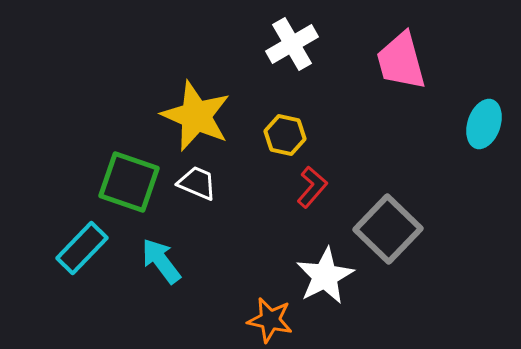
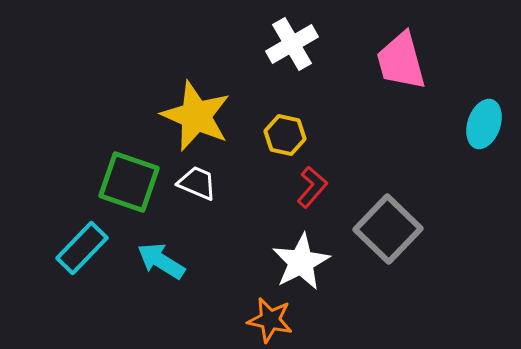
cyan arrow: rotated 21 degrees counterclockwise
white star: moved 24 px left, 14 px up
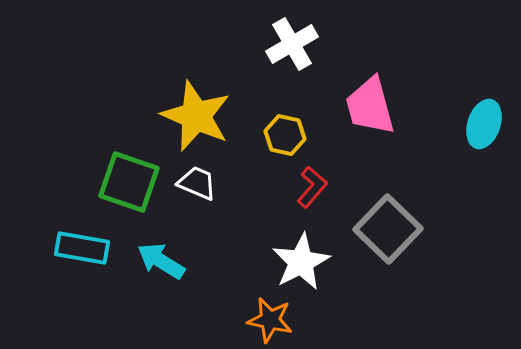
pink trapezoid: moved 31 px left, 45 px down
cyan rectangle: rotated 56 degrees clockwise
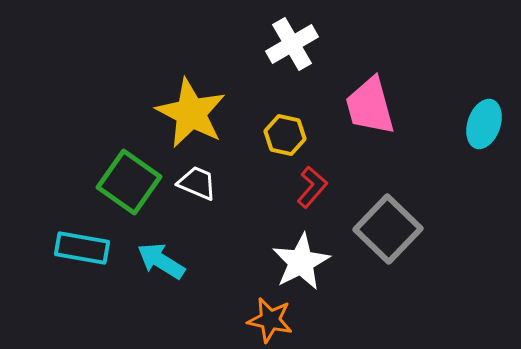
yellow star: moved 5 px left, 3 px up; rotated 4 degrees clockwise
green square: rotated 16 degrees clockwise
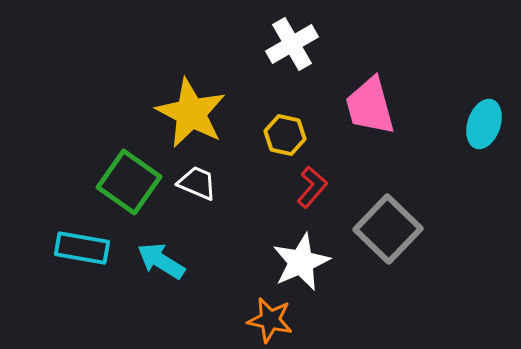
white star: rotated 4 degrees clockwise
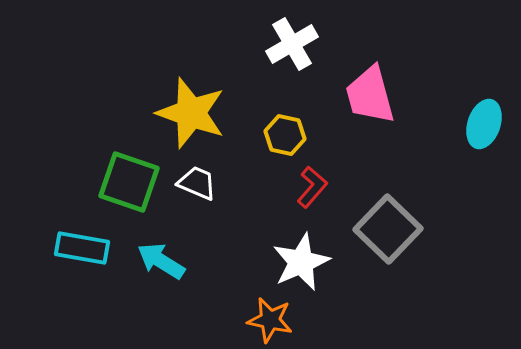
pink trapezoid: moved 11 px up
yellow star: rotated 8 degrees counterclockwise
green square: rotated 16 degrees counterclockwise
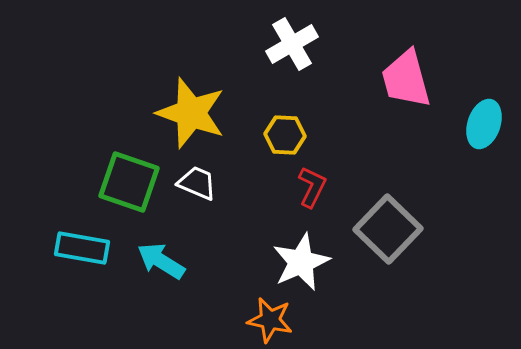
pink trapezoid: moved 36 px right, 16 px up
yellow hexagon: rotated 9 degrees counterclockwise
red L-shape: rotated 15 degrees counterclockwise
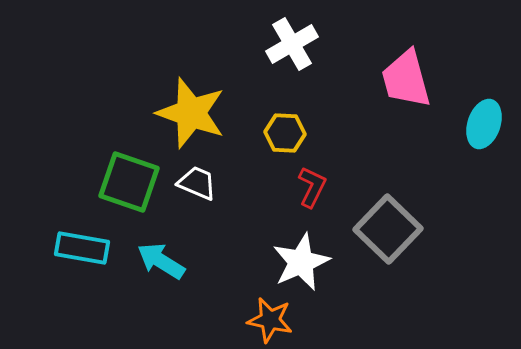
yellow hexagon: moved 2 px up
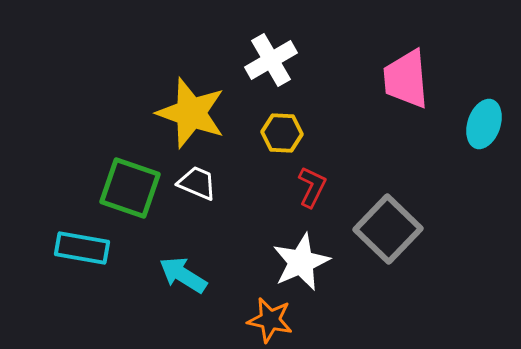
white cross: moved 21 px left, 16 px down
pink trapezoid: rotated 10 degrees clockwise
yellow hexagon: moved 3 px left
green square: moved 1 px right, 6 px down
cyan arrow: moved 22 px right, 14 px down
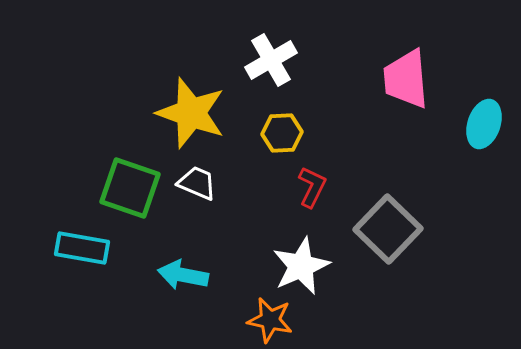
yellow hexagon: rotated 6 degrees counterclockwise
white star: moved 4 px down
cyan arrow: rotated 21 degrees counterclockwise
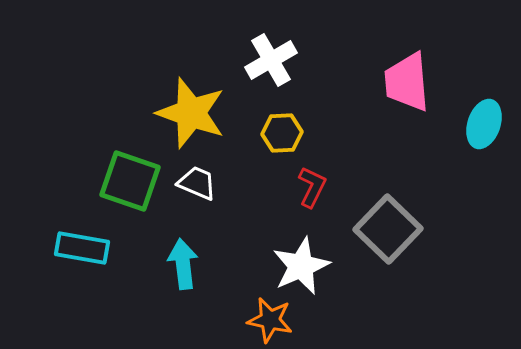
pink trapezoid: moved 1 px right, 3 px down
green square: moved 7 px up
cyan arrow: moved 11 px up; rotated 72 degrees clockwise
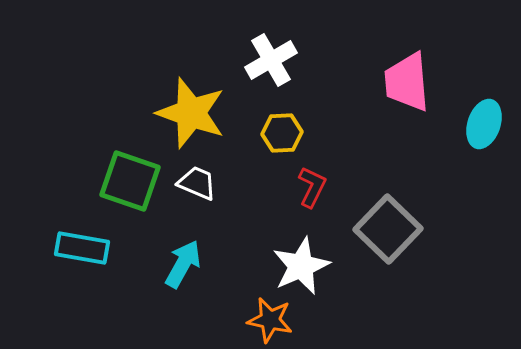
cyan arrow: rotated 36 degrees clockwise
